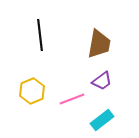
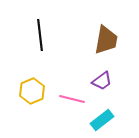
brown trapezoid: moved 7 px right, 4 px up
pink line: rotated 35 degrees clockwise
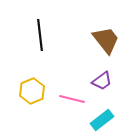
brown trapezoid: rotated 48 degrees counterclockwise
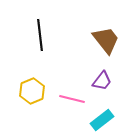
purple trapezoid: rotated 15 degrees counterclockwise
